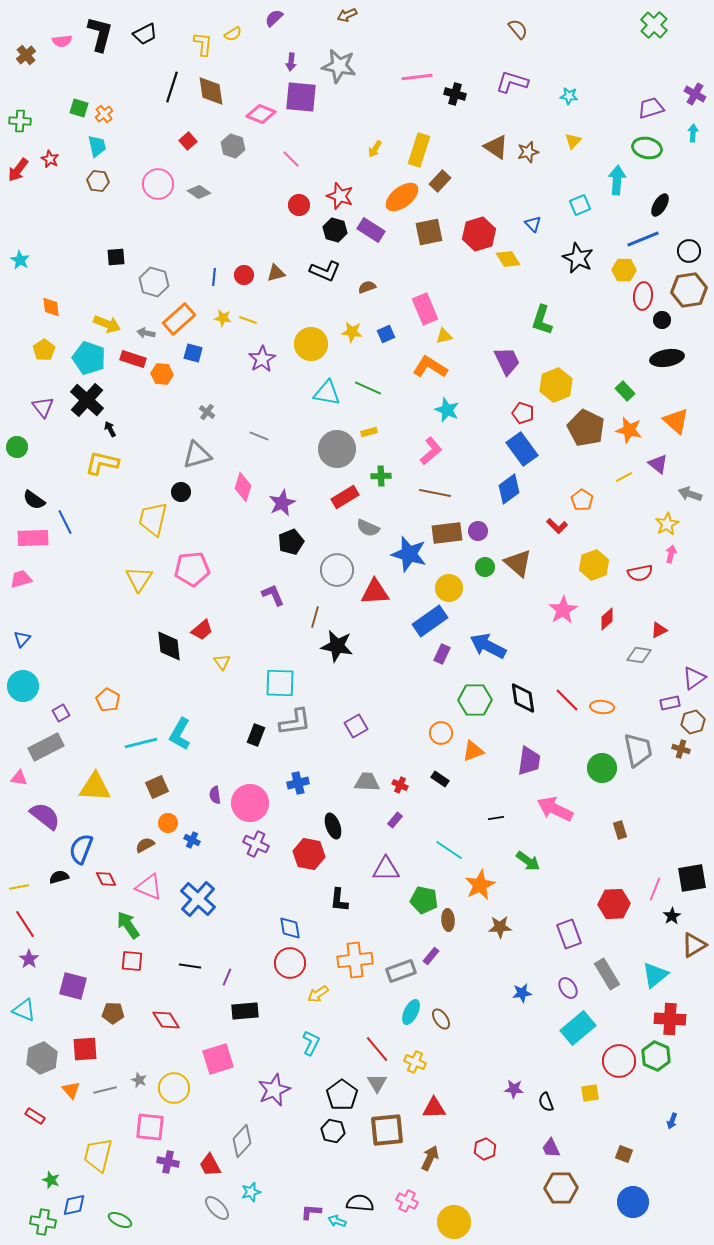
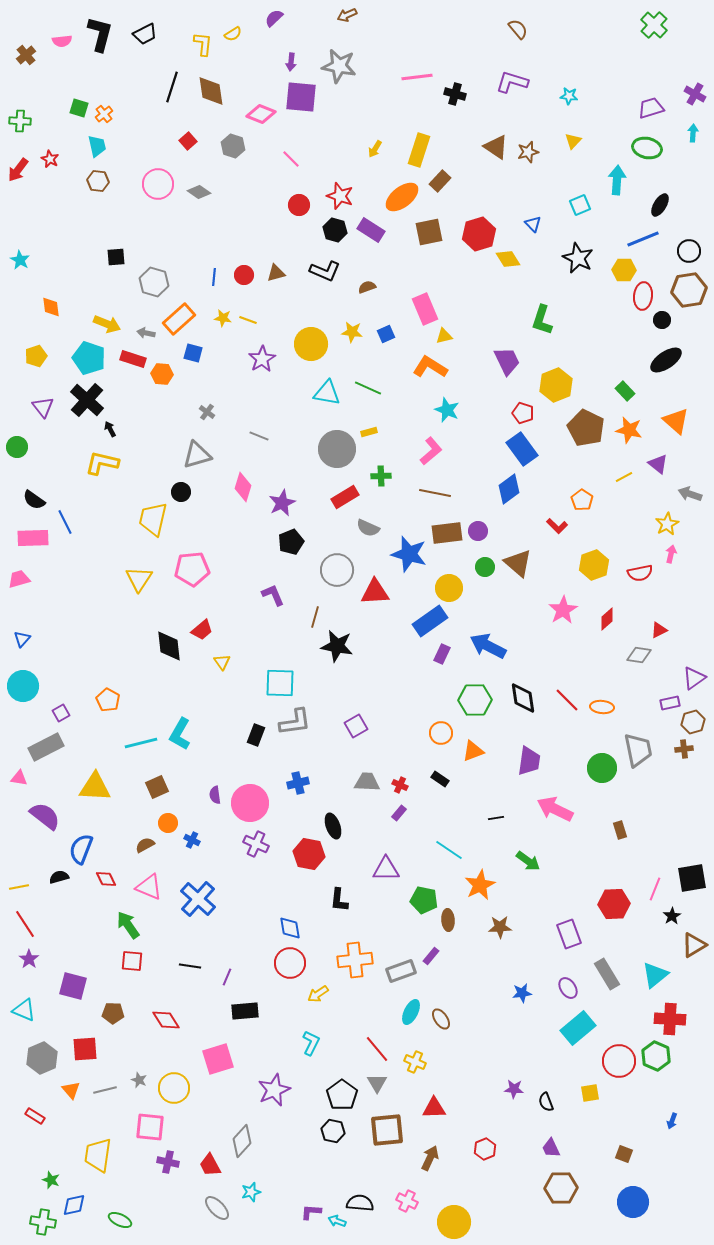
yellow pentagon at (44, 350): moved 8 px left, 6 px down; rotated 15 degrees clockwise
black ellipse at (667, 358): moved 1 px left, 2 px down; rotated 24 degrees counterclockwise
pink trapezoid at (21, 579): moved 2 px left
brown cross at (681, 749): moved 3 px right; rotated 24 degrees counterclockwise
purple rectangle at (395, 820): moved 4 px right, 7 px up
yellow trapezoid at (98, 1155): rotated 6 degrees counterclockwise
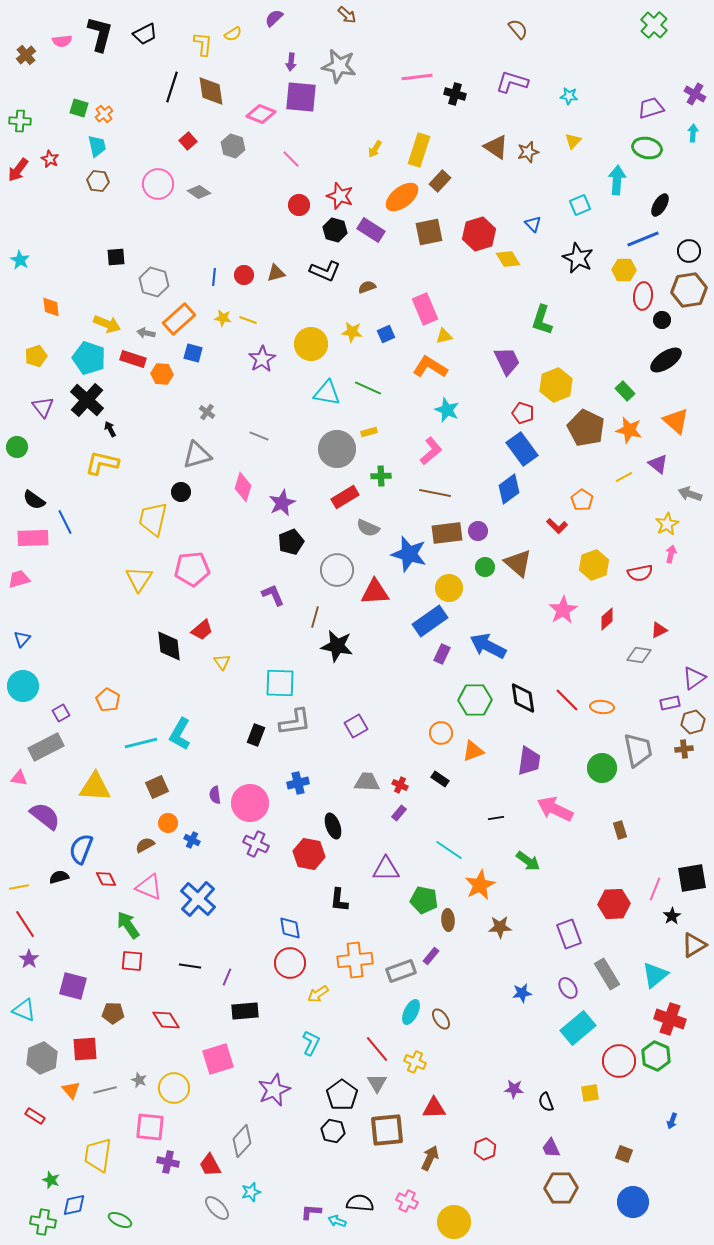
brown arrow at (347, 15): rotated 114 degrees counterclockwise
red cross at (670, 1019): rotated 16 degrees clockwise
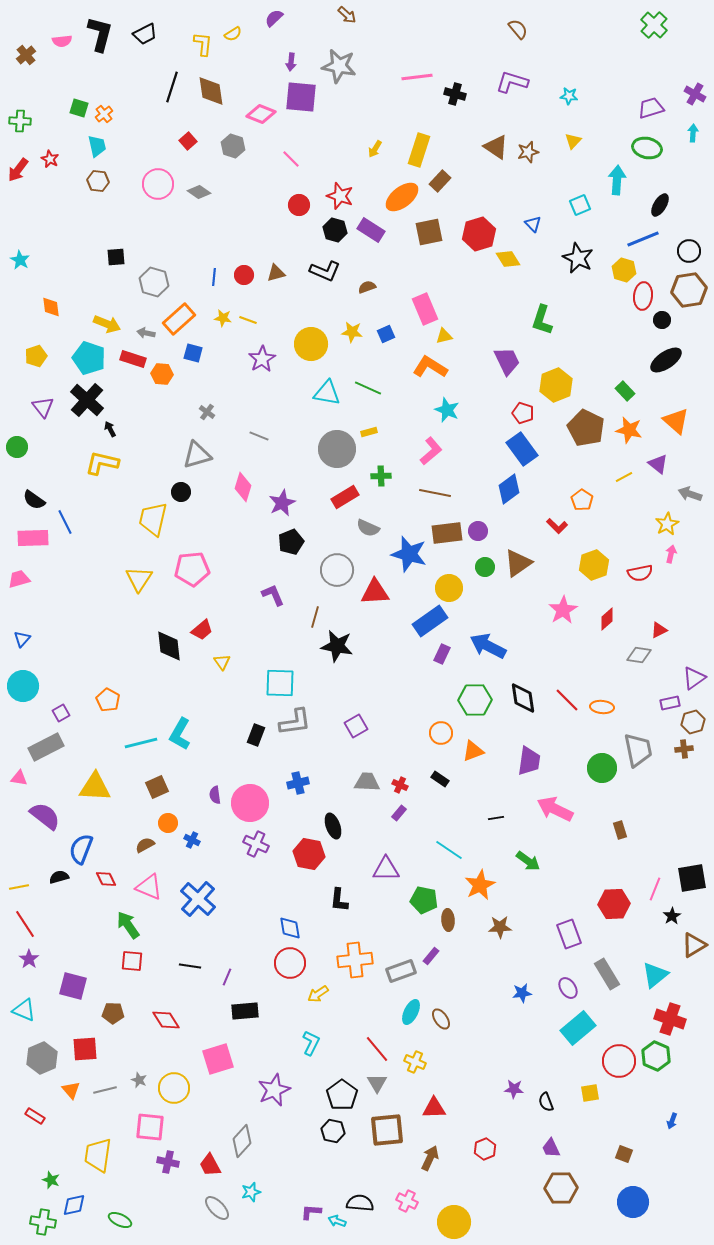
yellow hexagon at (624, 270): rotated 15 degrees clockwise
brown triangle at (518, 563): rotated 44 degrees clockwise
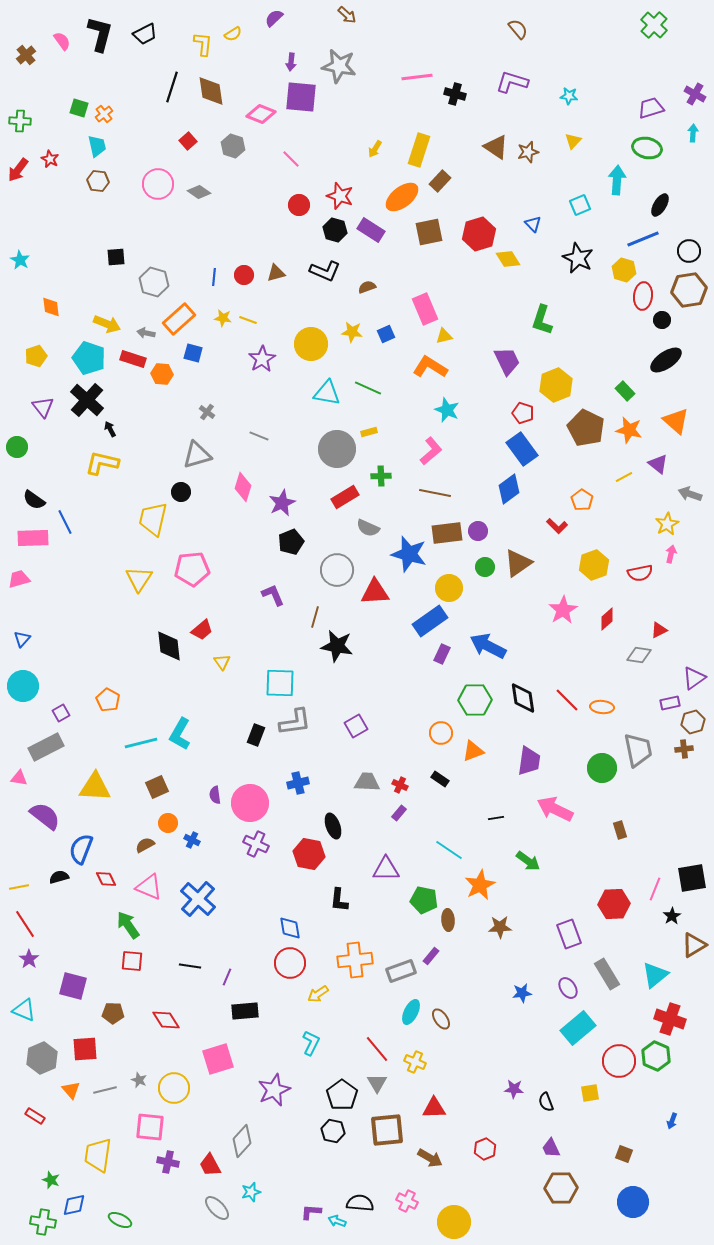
pink semicircle at (62, 41): rotated 120 degrees counterclockwise
brown arrow at (430, 1158): rotated 95 degrees clockwise
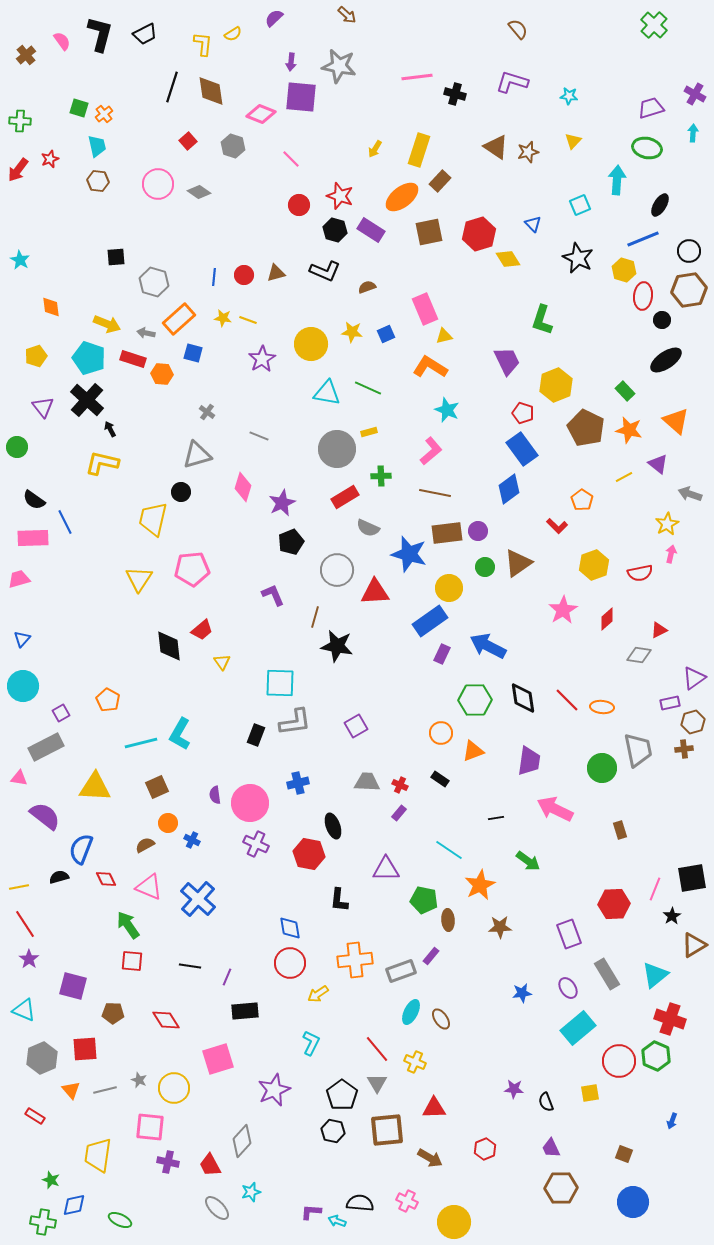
red star at (50, 159): rotated 24 degrees clockwise
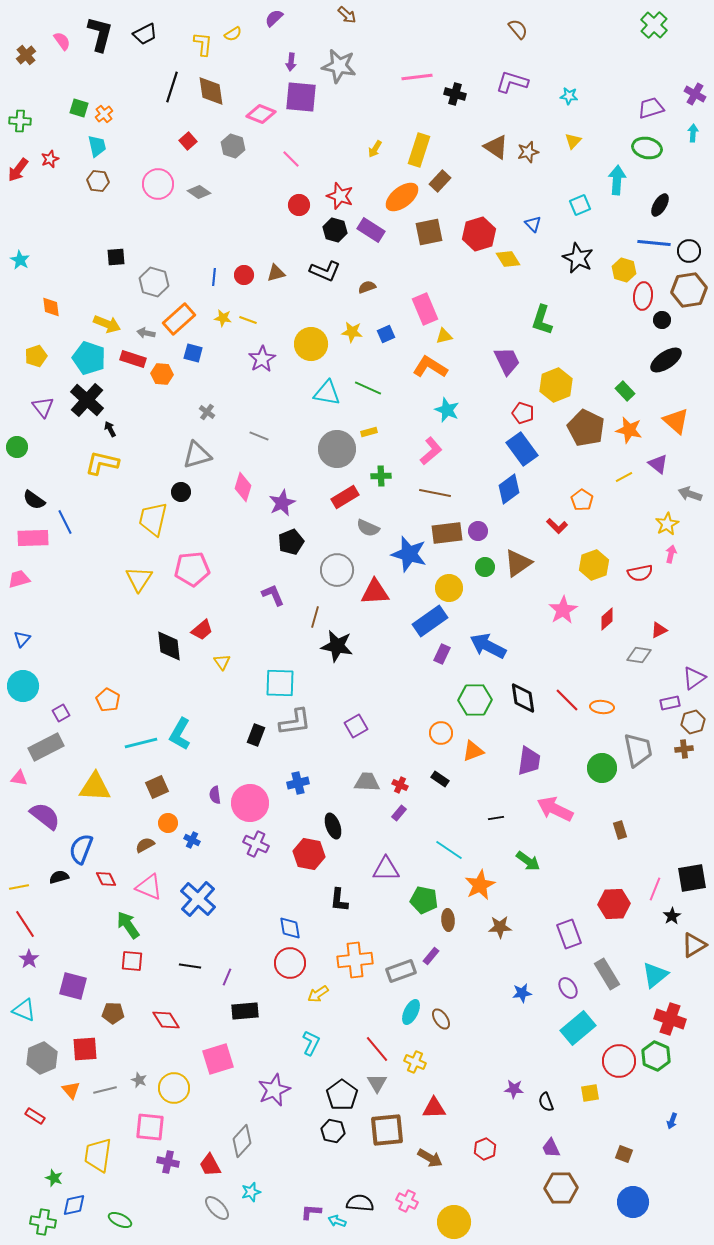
blue line at (643, 239): moved 11 px right, 4 px down; rotated 28 degrees clockwise
green star at (51, 1180): moved 3 px right, 2 px up
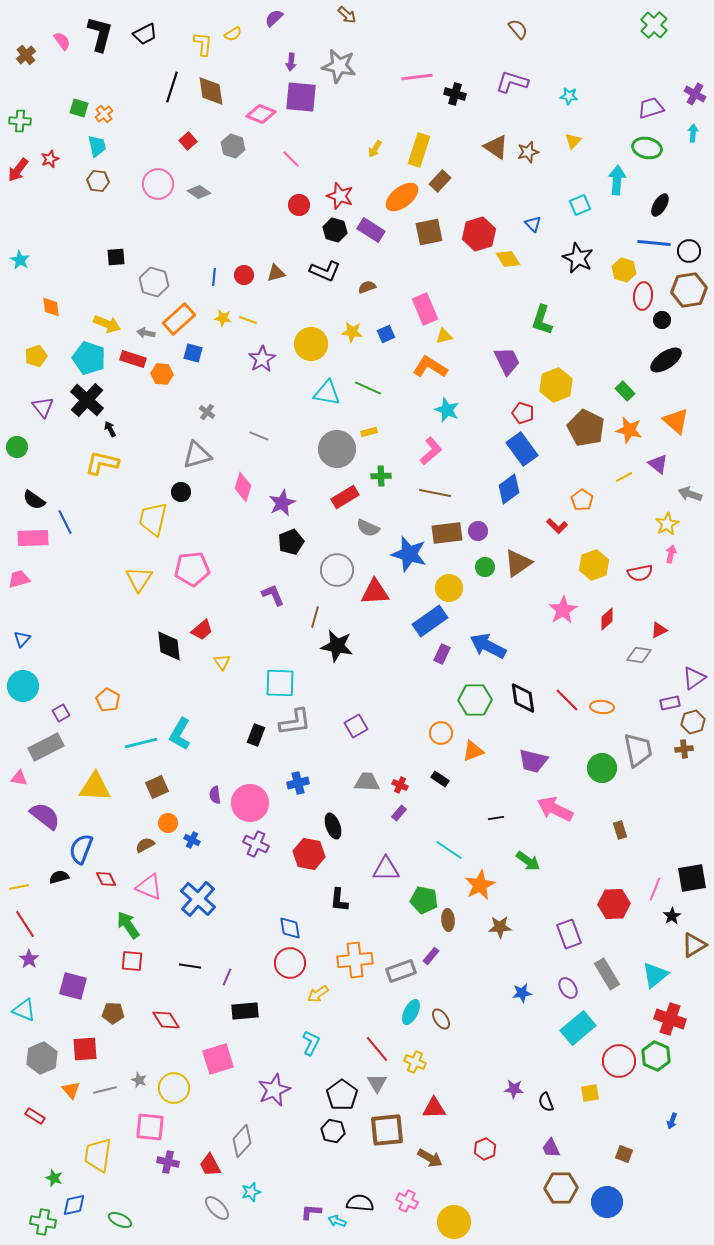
purple trapezoid at (529, 761): moved 4 px right; rotated 96 degrees clockwise
blue circle at (633, 1202): moved 26 px left
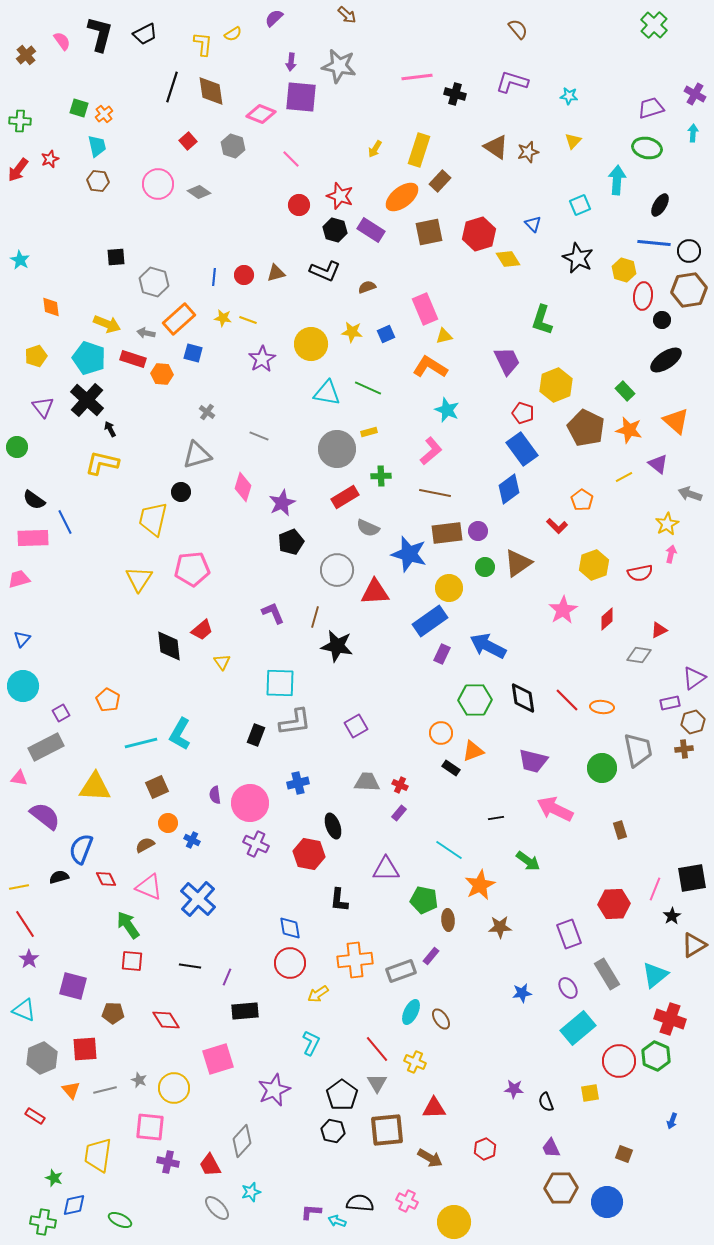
purple L-shape at (273, 595): moved 18 px down
black rectangle at (440, 779): moved 11 px right, 11 px up
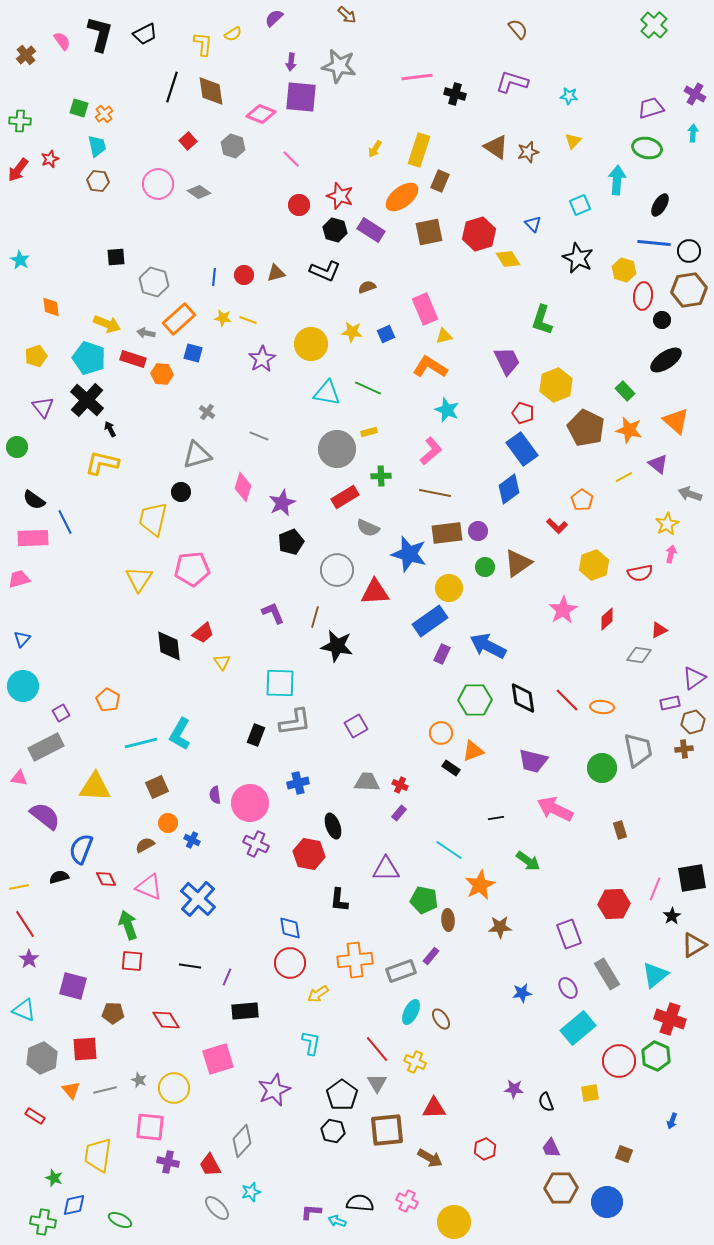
brown rectangle at (440, 181): rotated 20 degrees counterclockwise
red trapezoid at (202, 630): moved 1 px right, 3 px down
green arrow at (128, 925): rotated 16 degrees clockwise
cyan L-shape at (311, 1043): rotated 15 degrees counterclockwise
